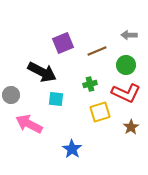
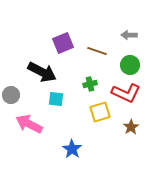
brown line: rotated 42 degrees clockwise
green circle: moved 4 px right
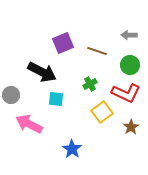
green cross: rotated 16 degrees counterclockwise
yellow square: moved 2 px right; rotated 20 degrees counterclockwise
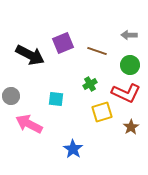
black arrow: moved 12 px left, 17 px up
gray circle: moved 1 px down
yellow square: rotated 20 degrees clockwise
blue star: moved 1 px right
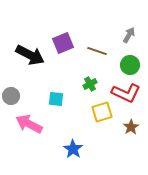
gray arrow: rotated 119 degrees clockwise
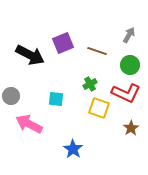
yellow square: moved 3 px left, 4 px up; rotated 35 degrees clockwise
brown star: moved 1 px down
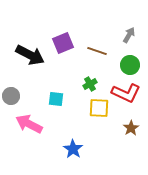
yellow square: rotated 15 degrees counterclockwise
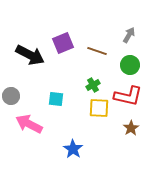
green cross: moved 3 px right, 1 px down
red L-shape: moved 2 px right, 3 px down; rotated 12 degrees counterclockwise
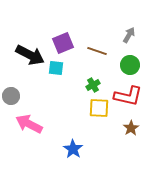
cyan square: moved 31 px up
